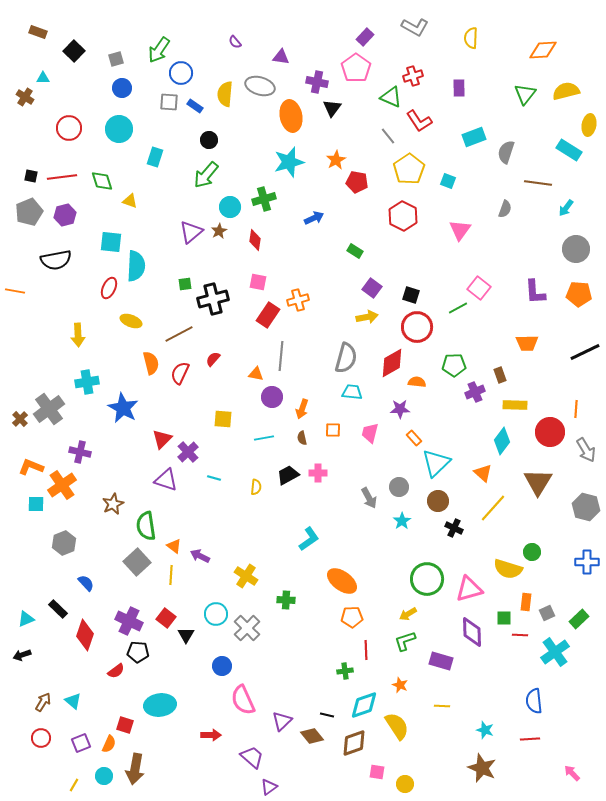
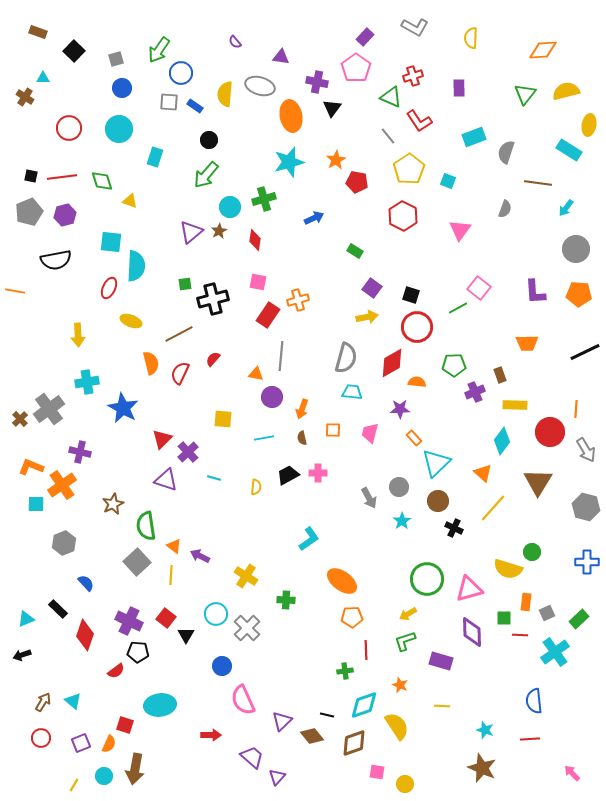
purple triangle at (269, 787): moved 8 px right, 10 px up; rotated 12 degrees counterclockwise
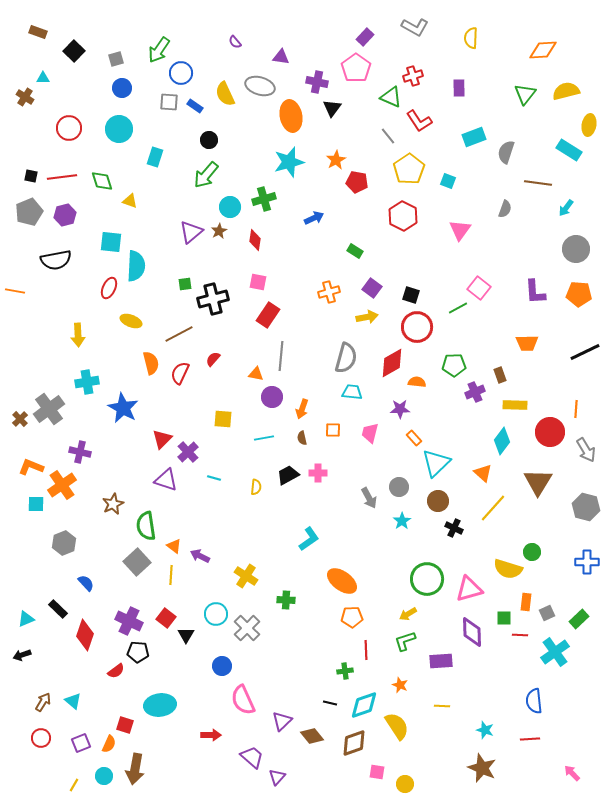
yellow semicircle at (225, 94): rotated 30 degrees counterclockwise
orange cross at (298, 300): moved 31 px right, 8 px up
purple rectangle at (441, 661): rotated 20 degrees counterclockwise
black line at (327, 715): moved 3 px right, 12 px up
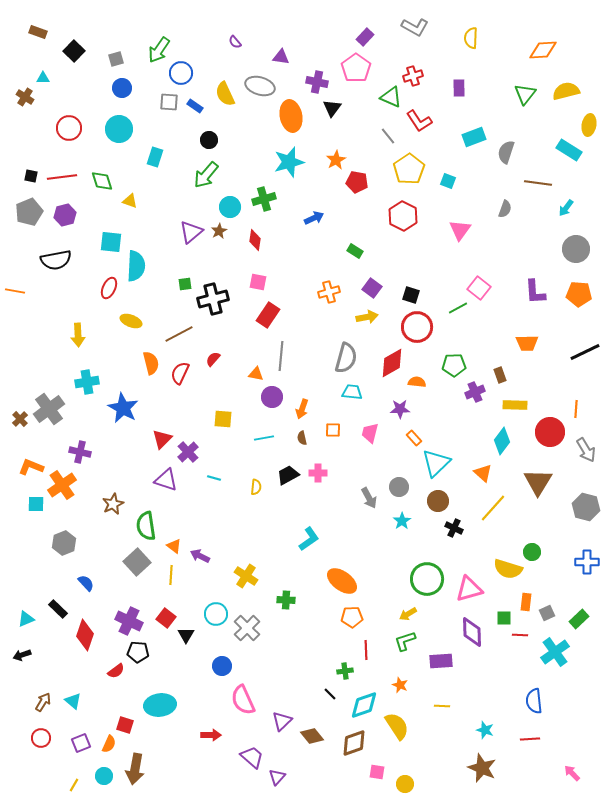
black line at (330, 703): moved 9 px up; rotated 32 degrees clockwise
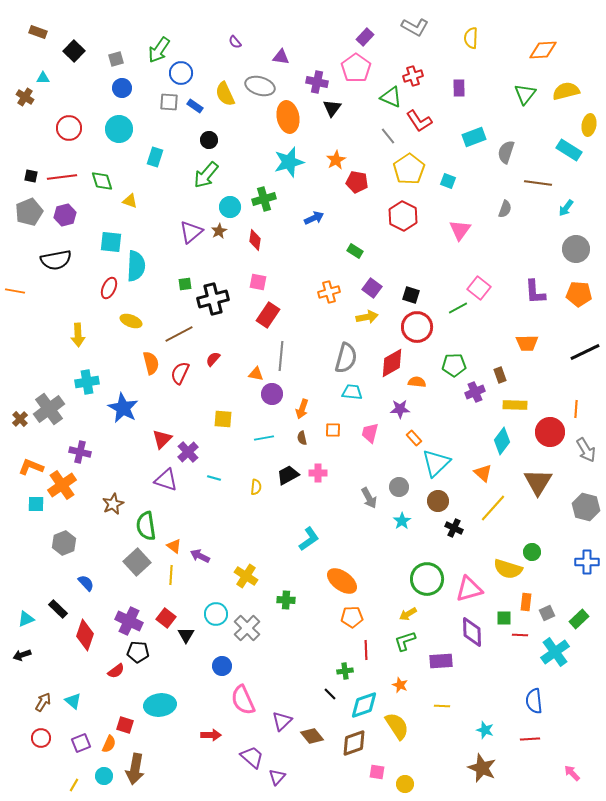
orange ellipse at (291, 116): moved 3 px left, 1 px down
purple circle at (272, 397): moved 3 px up
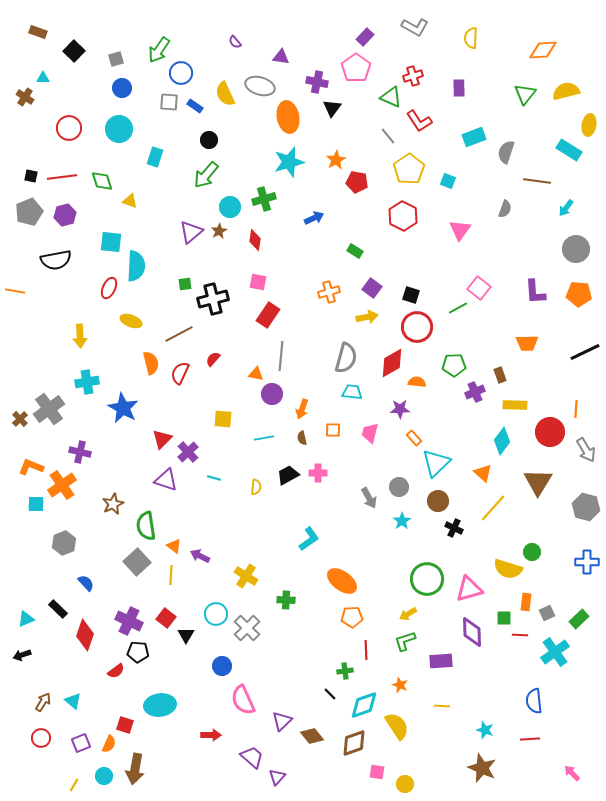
brown line at (538, 183): moved 1 px left, 2 px up
yellow arrow at (78, 335): moved 2 px right, 1 px down
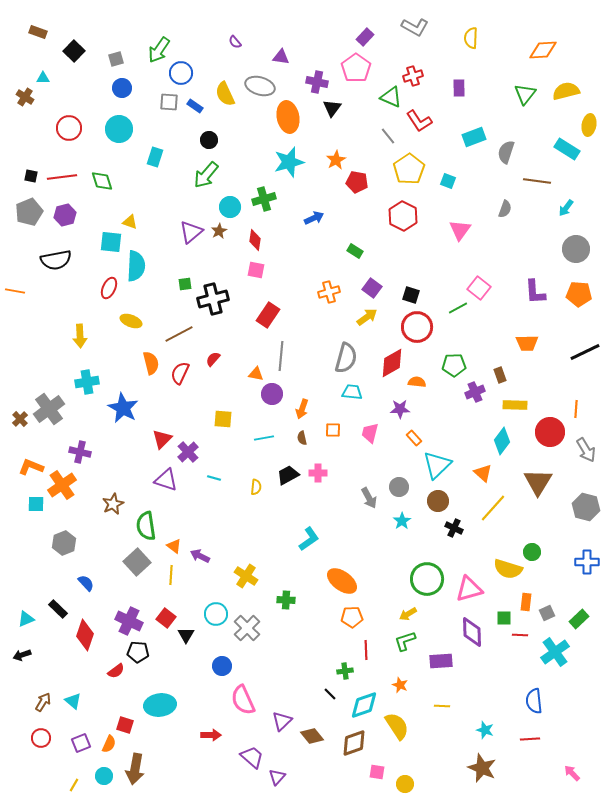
cyan rectangle at (569, 150): moved 2 px left, 1 px up
yellow triangle at (130, 201): moved 21 px down
pink square at (258, 282): moved 2 px left, 12 px up
yellow arrow at (367, 317): rotated 25 degrees counterclockwise
cyan triangle at (436, 463): moved 1 px right, 2 px down
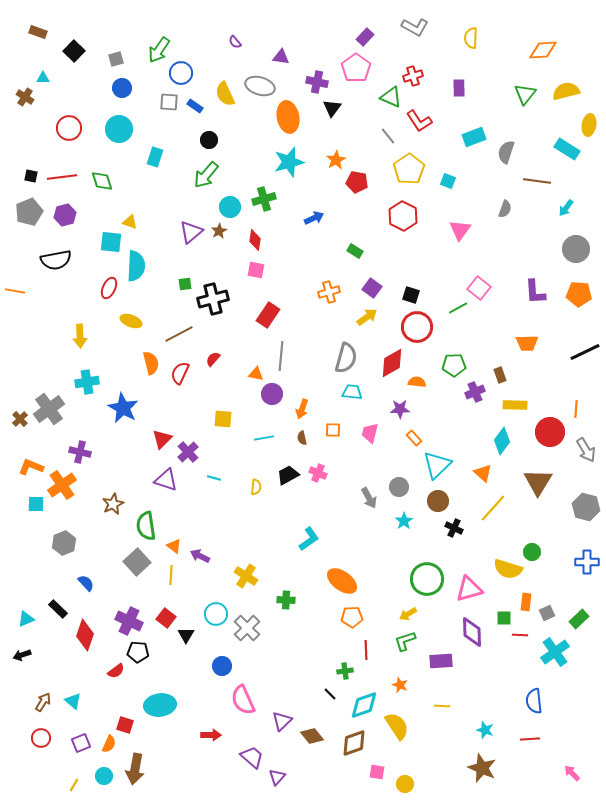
pink cross at (318, 473): rotated 24 degrees clockwise
cyan star at (402, 521): moved 2 px right
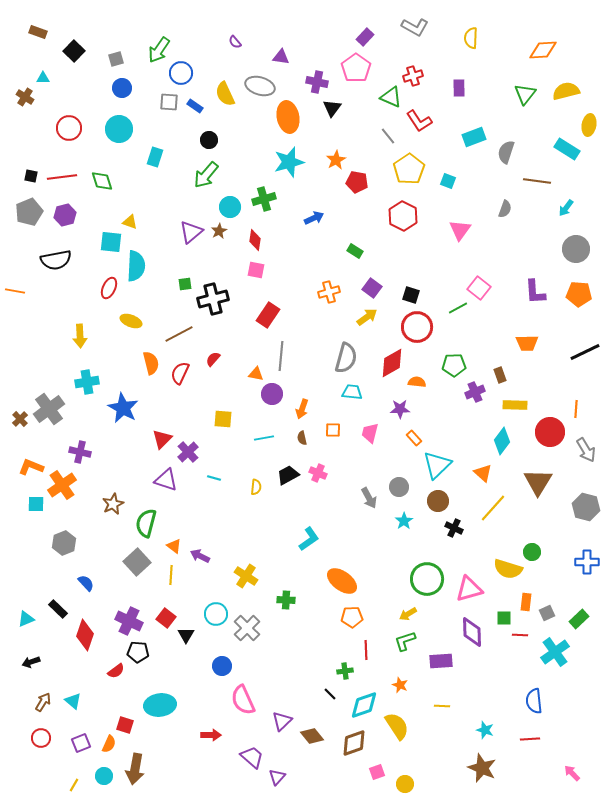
green semicircle at (146, 526): moved 3 px up; rotated 24 degrees clockwise
black arrow at (22, 655): moved 9 px right, 7 px down
pink square at (377, 772): rotated 28 degrees counterclockwise
